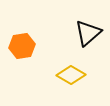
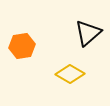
yellow diamond: moved 1 px left, 1 px up
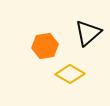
orange hexagon: moved 23 px right
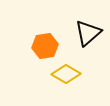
yellow diamond: moved 4 px left
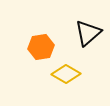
orange hexagon: moved 4 px left, 1 px down
